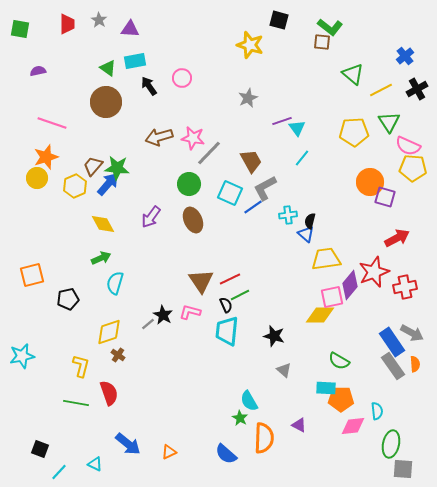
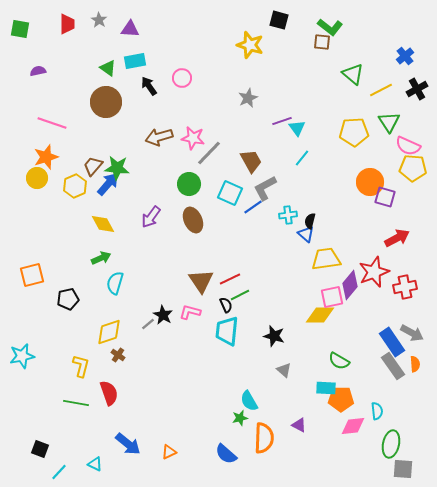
green star at (240, 418): rotated 28 degrees clockwise
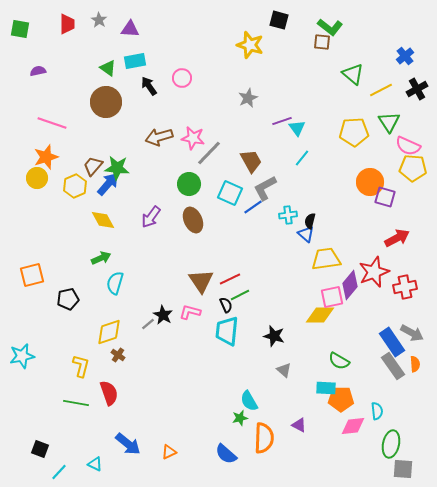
yellow diamond at (103, 224): moved 4 px up
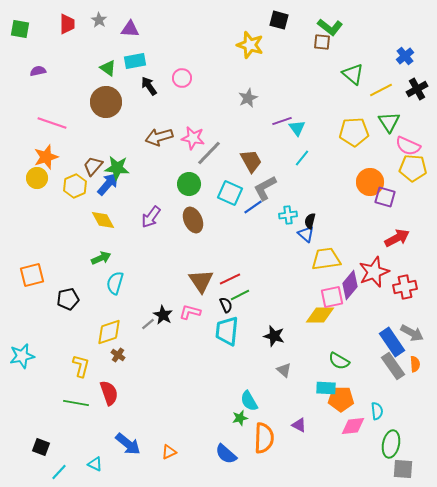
black square at (40, 449): moved 1 px right, 2 px up
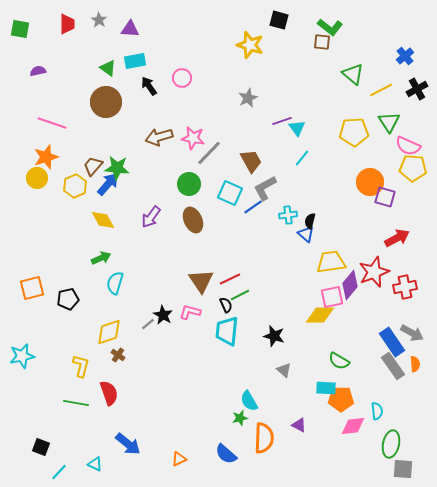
yellow trapezoid at (326, 259): moved 5 px right, 3 px down
orange square at (32, 275): moved 13 px down
orange triangle at (169, 452): moved 10 px right, 7 px down
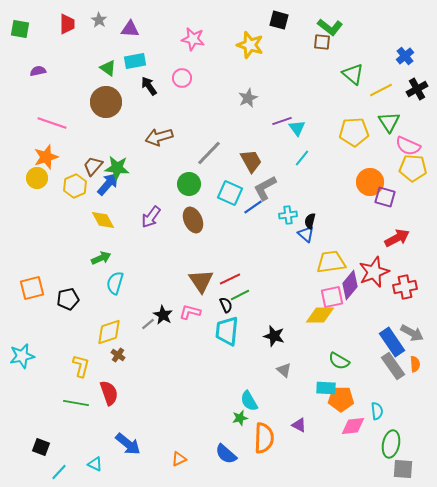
pink star at (193, 138): moved 99 px up
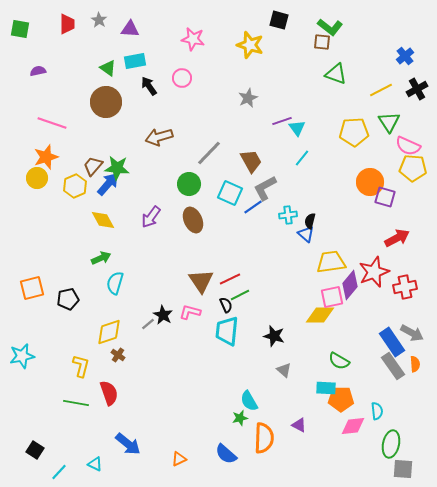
green triangle at (353, 74): moved 17 px left; rotated 20 degrees counterclockwise
black square at (41, 447): moved 6 px left, 3 px down; rotated 12 degrees clockwise
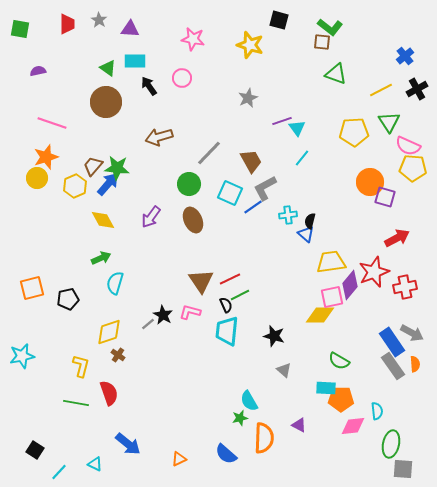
cyan rectangle at (135, 61): rotated 10 degrees clockwise
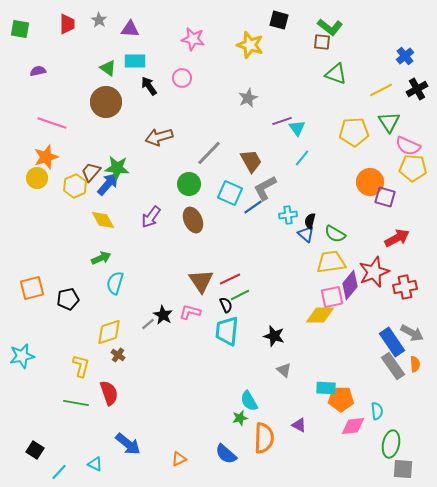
brown trapezoid at (93, 166): moved 2 px left, 6 px down
green semicircle at (339, 361): moved 4 px left, 127 px up
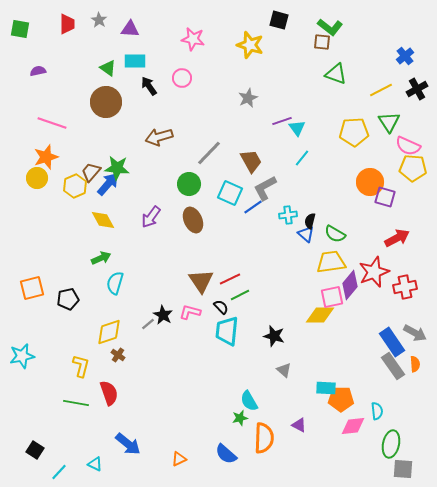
black semicircle at (226, 305): moved 5 px left, 2 px down; rotated 21 degrees counterclockwise
gray arrow at (412, 333): moved 3 px right
